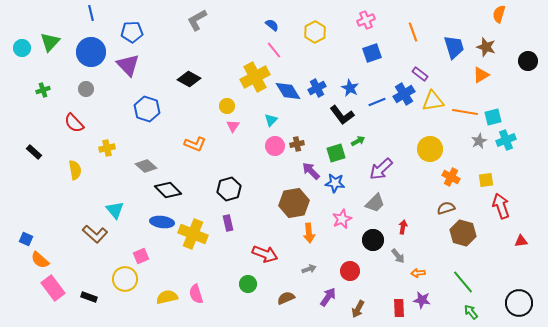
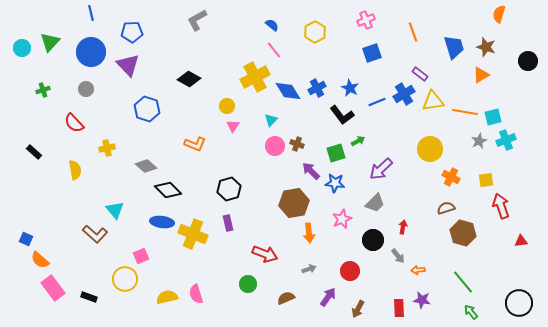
brown cross at (297, 144): rotated 32 degrees clockwise
orange arrow at (418, 273): moved 3 px up
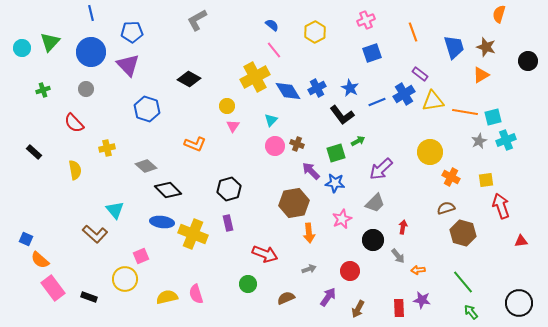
yellow circle at (430, 149): moved 3 px down
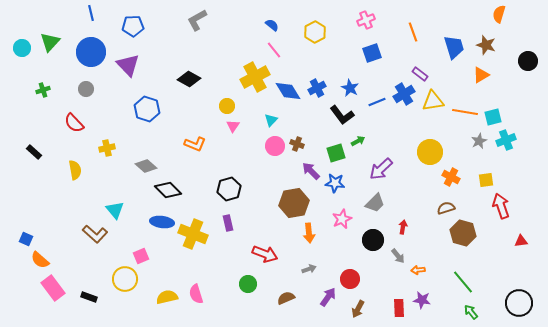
blue pentagon at (132, 32): moved 1 px right, 6 px up
brown star at (486, 47): moved 2 px up
red circle at (350, 271): moved 8 px down
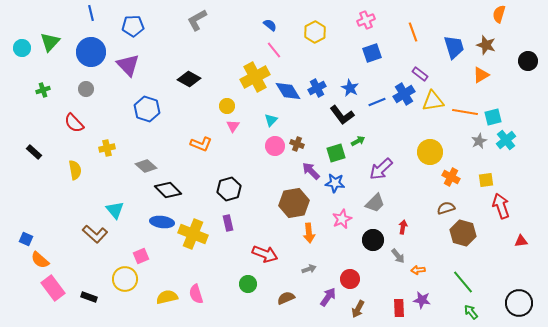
blue semicircle at (272, 25): moved 2 px left
cyan cross at (506, 140): rotated 18 degrees counterclockwise
orange L-shape at (195, 144): moved 6 px right
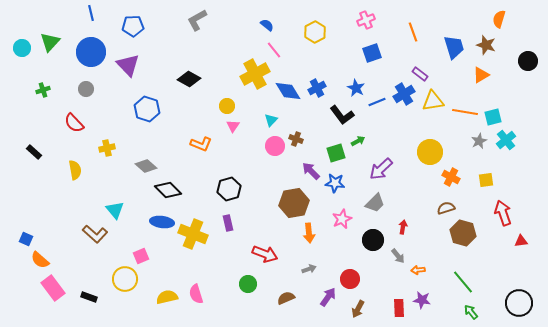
orange semicircle at (499, 14): moved 5 px down
blue semicircle at (270, 25): moved 3 px left
yellow cross at (255, 77): moved 3 px up
blue star at (350, 88): moved 6 px right
brown cross at (297, 144): moved 1 px left, 5 px up
red arrow at (501, 206): moved 2 px right, 7 px down
